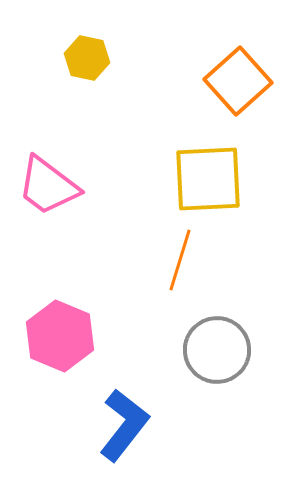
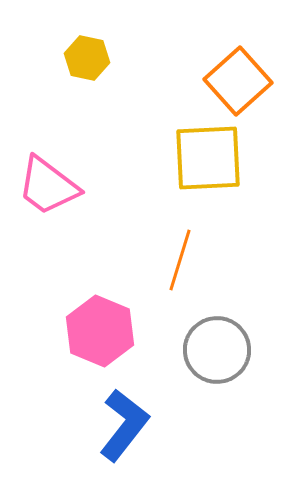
yellow square: moved 21 px up
pink hexagon: moved 40 px right, 5 px up
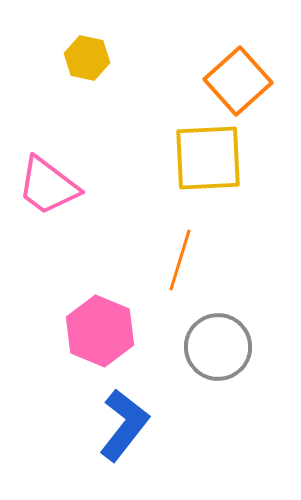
gray circle: moved 1 px right, 3 px up
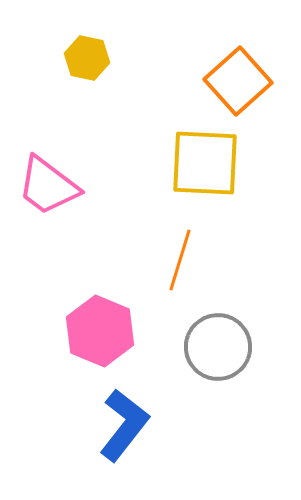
yellow square: moved 3 px left, 5 px down; rotated 6 degrees clockwise
